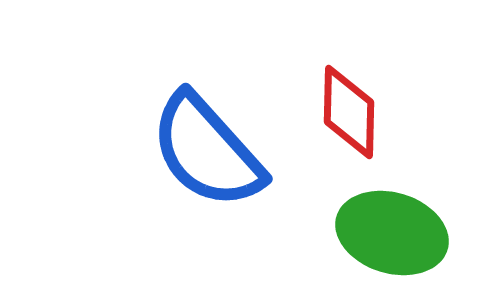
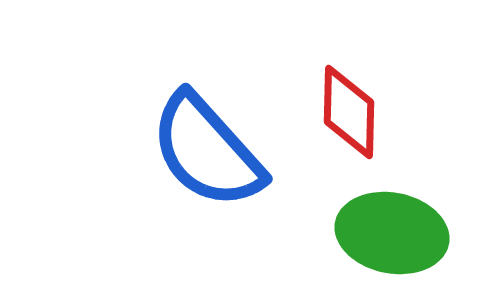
green ellipse: rotated 6 degrees counterclockwise
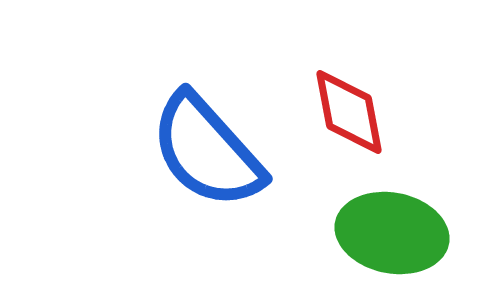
red diamond: rotated 12 degrees counterclockwise
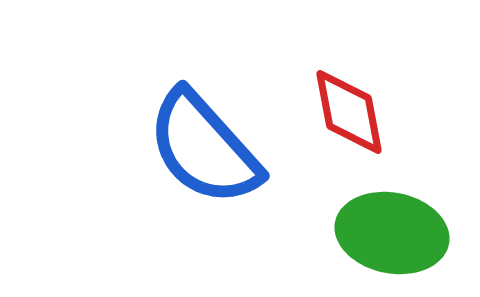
blue semicircle: moved 3 px left, 3 px up
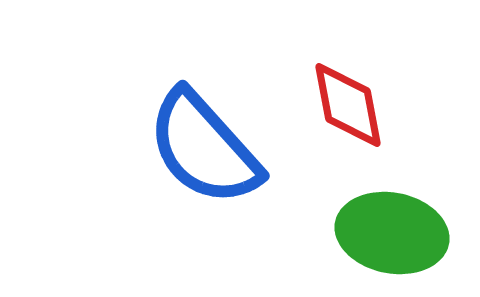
red diamond: moved 1 px left, 7 px up
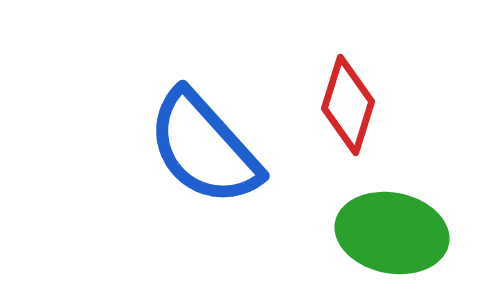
red diamond: rotated 28 degrees clockwise
